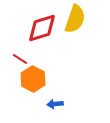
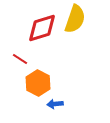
orange hexagon: moved 5 px right, 4 px down
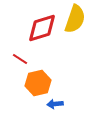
orange hexagon: rotated 20 degrees clockwise
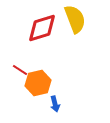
yellow semicircle: rotated 40 degrees counterclockwise
red line: moved 11 px down
blue arrow: rotated 98 degrees counterclockwise
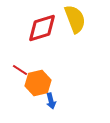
blue arrow: moved 4 px left, 3 px up
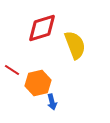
yellow semicircle: moved 26 px down
red line: moved 8 px left
blue arrow: moved 1 px right, 1 px down
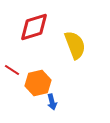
red diamond: moved 8 px left, 1 px up
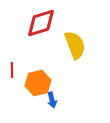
red diamond: moved 7 px right, 4 px up
red line: rotated 56 degrees clockwise
blue arrow: moved 2 px up
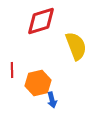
red diamond: moved 2 px up
yellow semicircle: moved 1 px right, 1 px down
